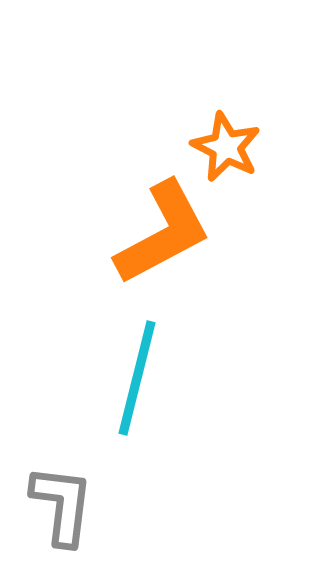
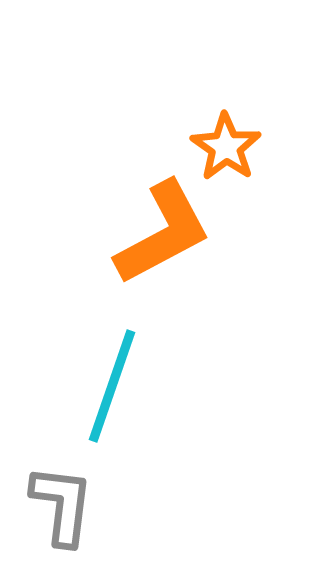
orange star: rotated 8 degrees clockwise
cyan line: moved 25 px left, 8 px down; rotated 5 degrees clockwise
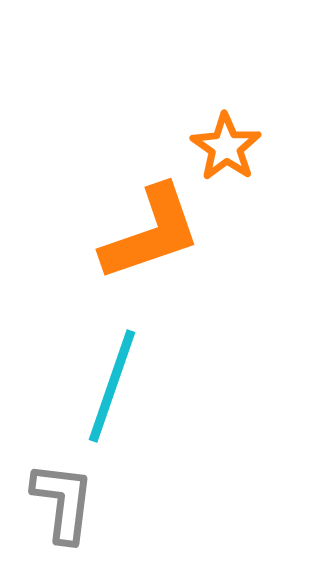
orange L-shape: moved 12 px left; rotated 9 degrees clockwise
gray L-shape: moved 1 px right, 3 px up
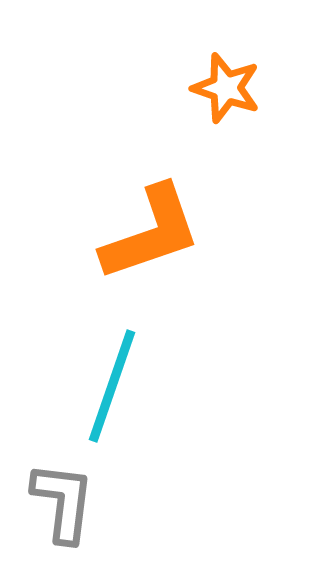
orange star: moved 59 px up; rotated 16 degrees counterclockwise
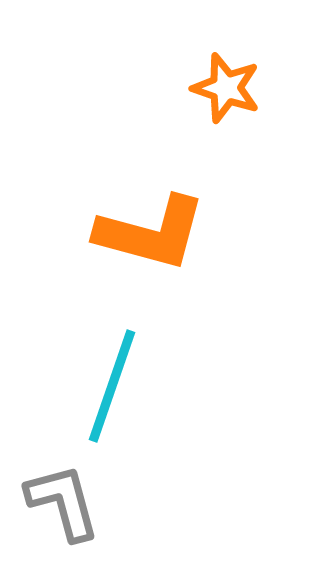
orange L-shape: rotated 34 degrees clockwise
gray L-shape: rotated 22 degrees counterclockwise
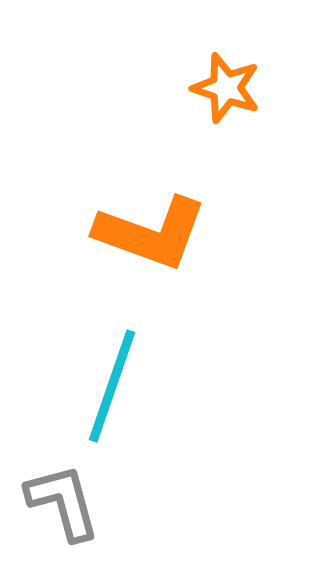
orange L-shape: rotated 5 degrees clockwise
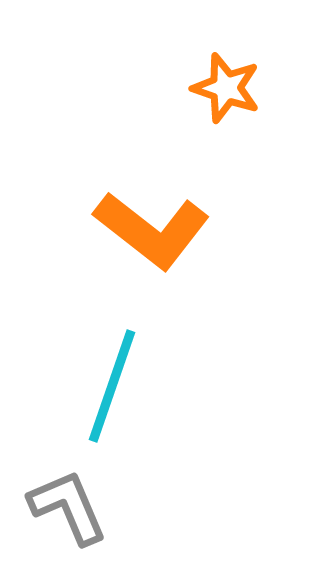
orange L-shape: moved 1 px right, 3 px up; rotated 18 degrees clockwise
gray L-shape: moved 5 px right, 5 px down; rotated 8 degrees counterclockwise
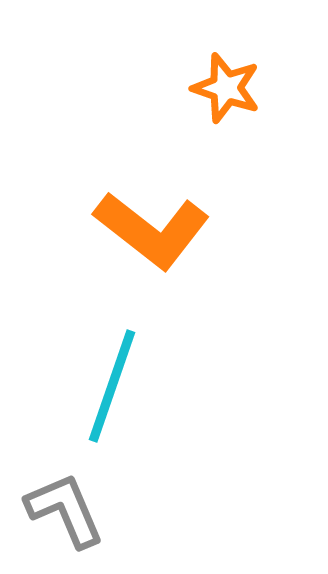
gray L-shape: moved 3 px left, 3 px down
